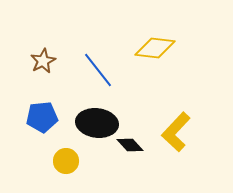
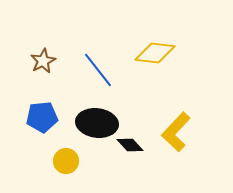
yellow diamond: moved 5 px down
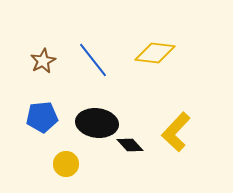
blue line: moved 5 px left, 10 px up
yellow circle: moved 3 px down
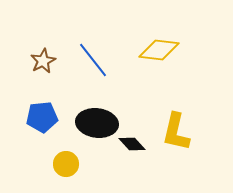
yellow diamond: moved 4 px right, 3 px up
yellow L-shape: rotated 30 degrees counterclockwise
black diamond: moved 2 px right, 1 px up
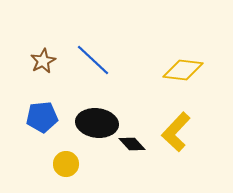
yellow diamond: moved 24 px right, 20 px down
blue line: rotated 9 degrees counterclockwise
yellow L-shape: rotated 30 degrees clockwise
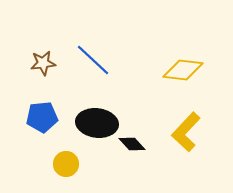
brown star: moved 2 px down; rotated 20 degrees clockwise
yellow L-shape: moved 10 px right
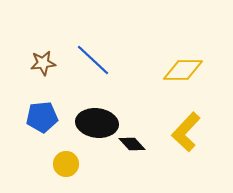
yellow diamond: rotated 6 degrees counterclockwise
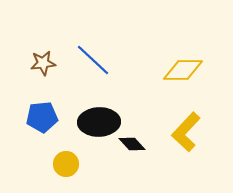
black ellipse: moved 2 px right, 1 px up; rotated 9 degrees counterclockwise
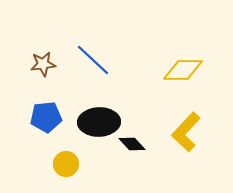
brown star: moved 1 px down
blue pentagon: moved 4 px right
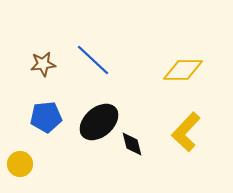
black ellipse: rotated 39 degrees counterclockwise
black diamond: rotated 28 degrees clockwise
yellow circle: moved 46 px left
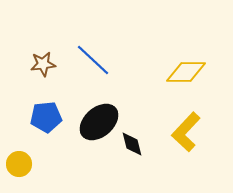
yellow diamond: moved 3 px right, 2 px down
yellow circle: moved 1 px left
